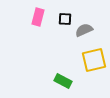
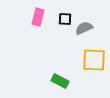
gray semicircle: moved 2 px up
yellow square: rotated 15 degrees clockwise
green rectangle: moved 3 px left
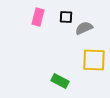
black square: moved 1 px right, 2 px up
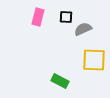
gray semicircle: moved 1 px left, 1 px down
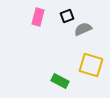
black square: moved 1 px right, 1 px up; rotated 24 degrees counterclockwise
yellow square: moved 3 px left, 5 px down; rotated 15 degrees clockwise
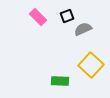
pink rectangle: rotated 60 degrees counterclockwise
yellow square: rotated 25 degrees clockwise
green rectangle: rotated 24 degrees counterclockwise
